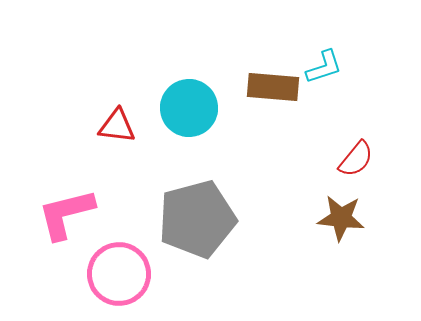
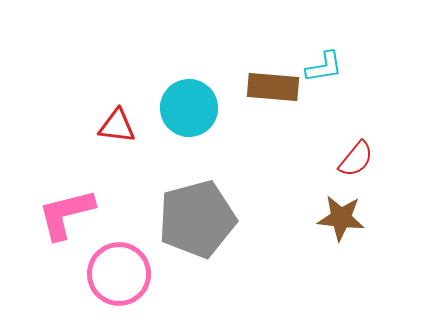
cyan L-shape: rotated 9 degrees clockwise
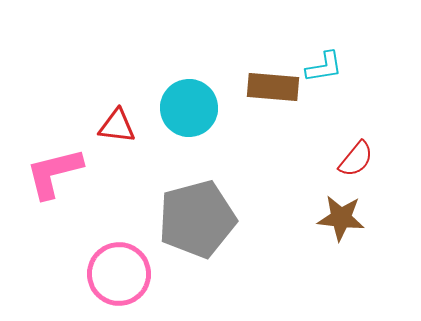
pink L-shape: moved 12 px left, 41 px up
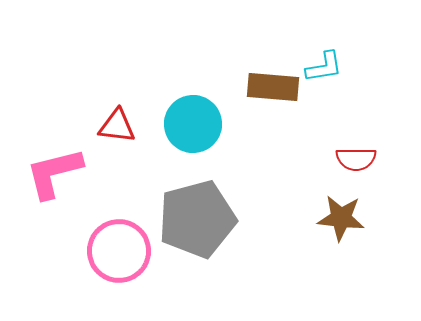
cyan circle: moved 4 px right, 16 px down
red semicircle: rotated 51 degrees clockwise
pink circle: moved 23 px up
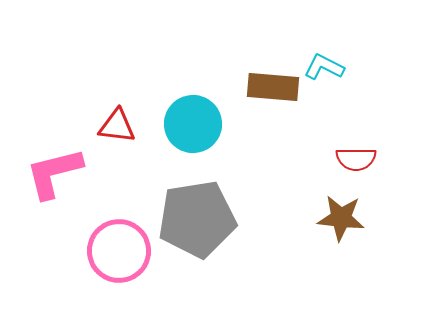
cyan L-shape: rotated 144 degrees counterclockwise
gray pentagon: rotated 6 degrees clockwise
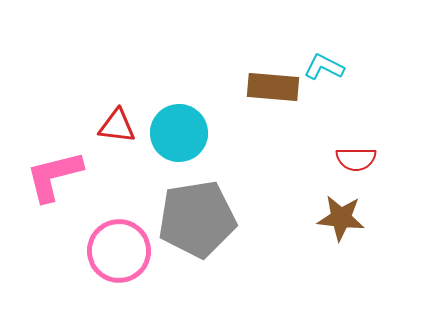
cyan circle: moved 14 px left, 9 px down
pink L-shape: moved 3 px down
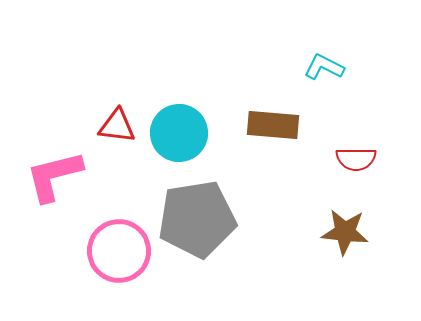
brown rectangle: moved 38 px down
brown star: moved 4 px right, 14 px down
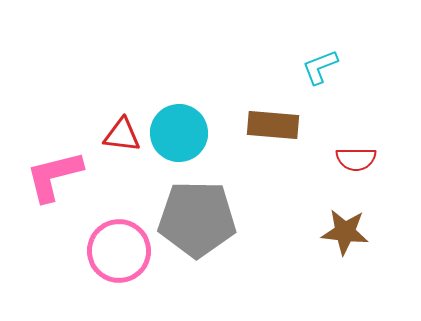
cyan L-shape: moved 4 px left; rotated 48 degrees counterclockwise
red triangle: moved 5 px right, 9 px down
gray pentagon: rotated 10 degrees clockwise
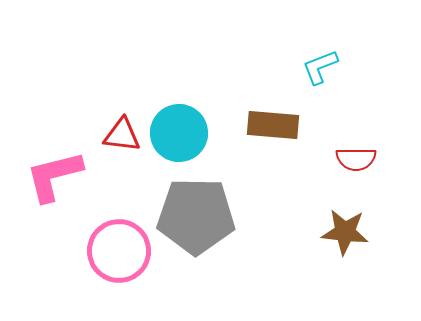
gray pentagon: moved 1 px left, 3 px up
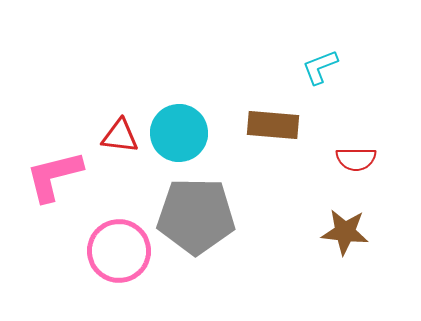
red triangle: moved 2 px left, 1 px down
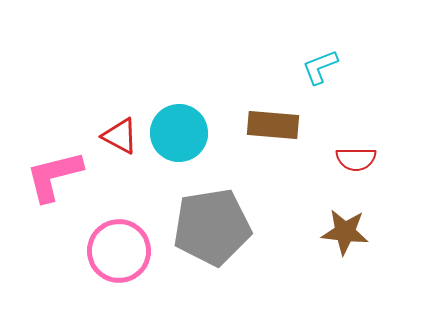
red triangle: rotated 21 degrees clockwise
gray pentagon: moved 16 px right, 11 px down; rotated 10 degrees counterclockwise
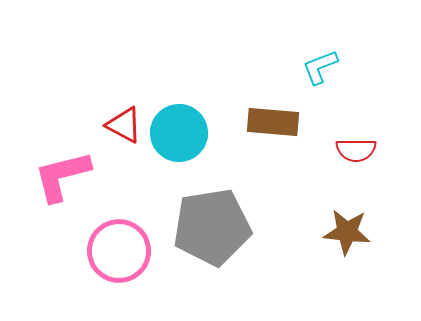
brown rectangle: moved 3 px up
red triangle: moved 4 px right, 11 px up
red semicircle: moved 9 px up
pink L-shape: moved 8 px right
brown star: moved 2 px right
